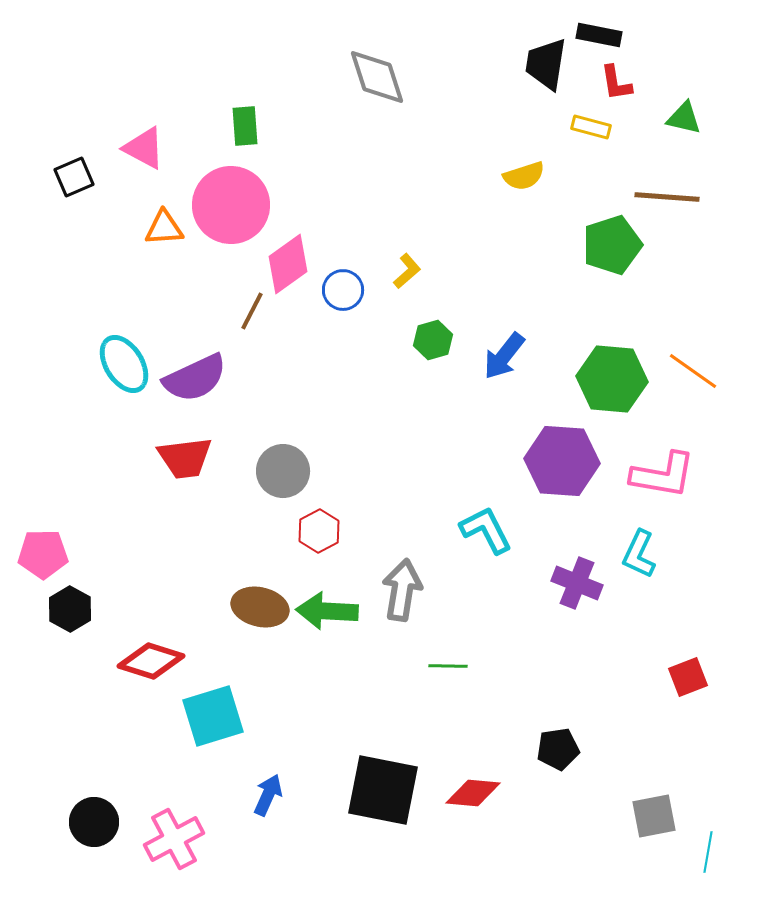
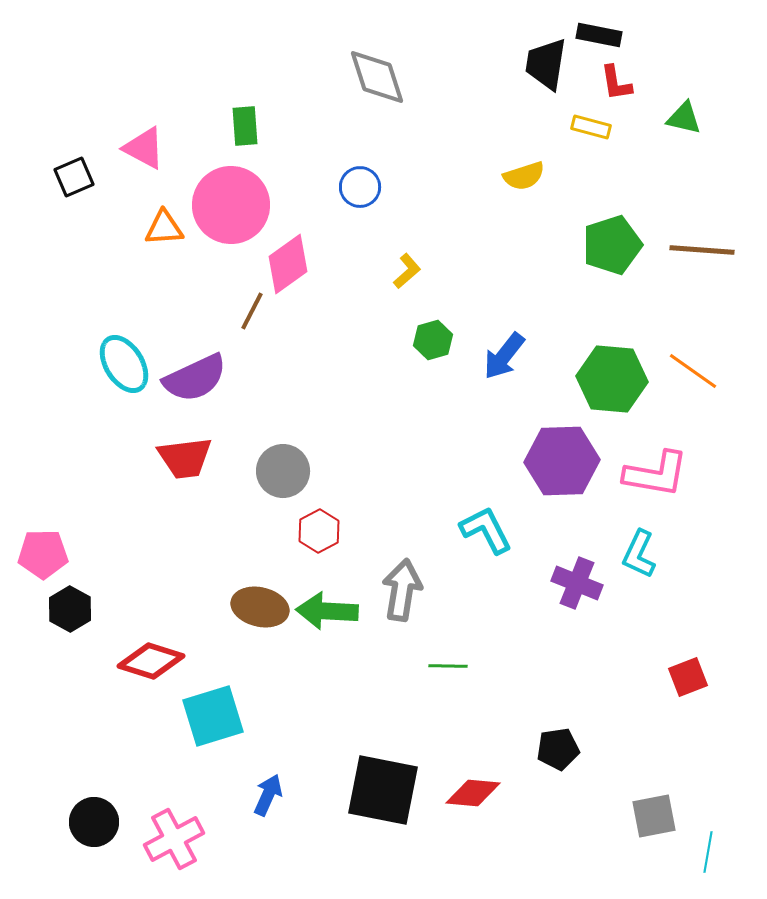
brown line at (667, 197): moved 35 px right, 53 px down
blue circle at (343, 290): moved 17 px right, 103 px up
purple hexagon at (562, 461): rotated 6 degrees counterclockwise
pink L-shape at (663, 475): moved 7 px left, 1 px up
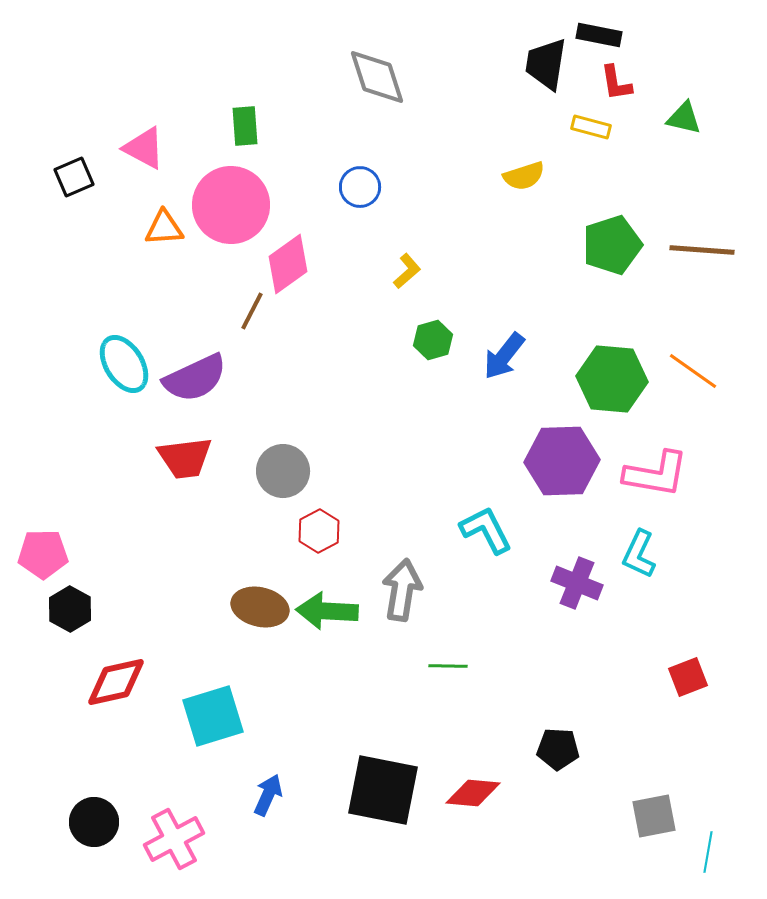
red diamond at (151, 661): moved 35 px left, 21 px down; rotated 30 degrees counterclockwise
black pentagon at (558, 749): rotated 12 degrees clockwise
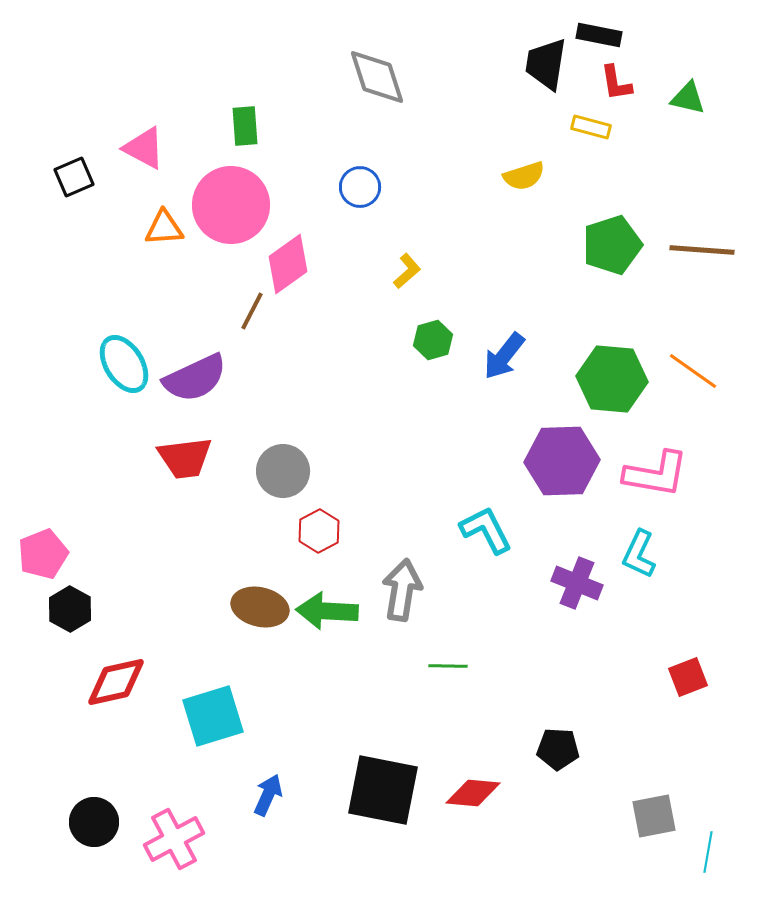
green triangle at (684, 118): moved 4 px right, 20 px up
pink pentagon at (43, 554): rotated 21 degrees counterclockwise
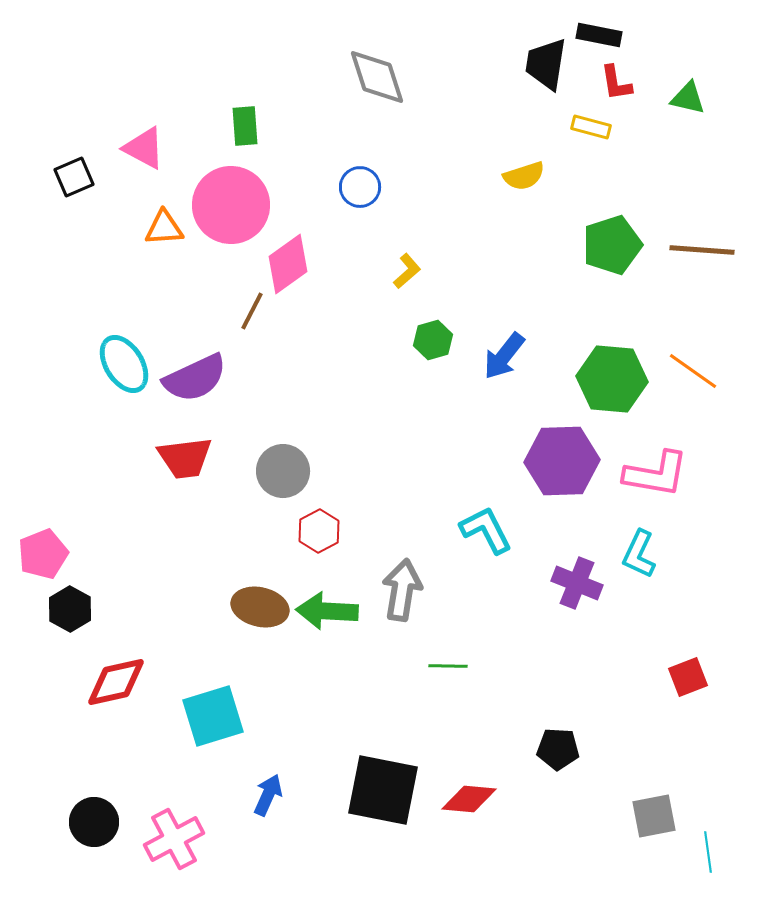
red diamond at (473, 793): moved 4 px left, 6 px down
cyan line at (708, 852): rotated 18 degrees counterclockwise
